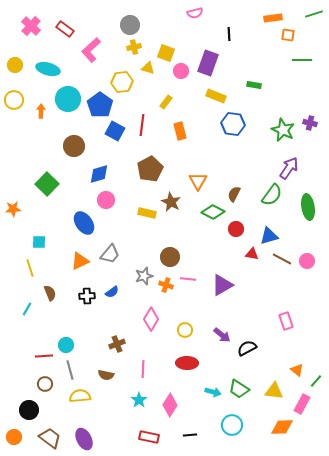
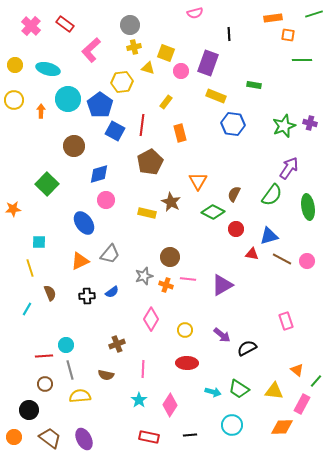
red rectangle at (65, 29): moved 5 px up
green star at (283, 130): moved 1 px right, 4 px up; rotated 25 degrees clockwise
orange rectangle at (180, 131): moved 2 px down
brown pentagon at (150, 169): moved 7 px up
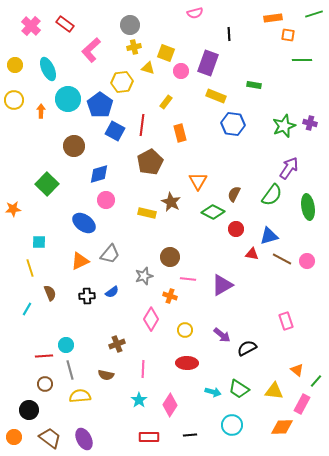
cyan ellipse at (48, 69): rotated 50 degrees clockwise
blue ellipse at (84, 223): rotated 20 degrees counterclockwise
orange cross at (166, 285): moved 4 px right, 11 px down
red rectangle at (149, 437): rotated 12 degrees counterclockwise
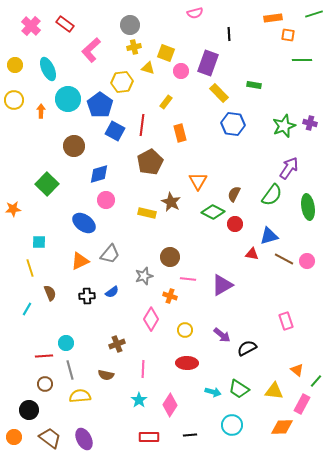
yellow rectangle at (216, 96): moved 3 px right, 3 px up; rotated 24 degrees clockwise
red circle at (236, 229): moved 1 px left, 5 px up
brown line at (282, 259): moved 2 px right
cyan circle at (66, 345): moved 2 px up
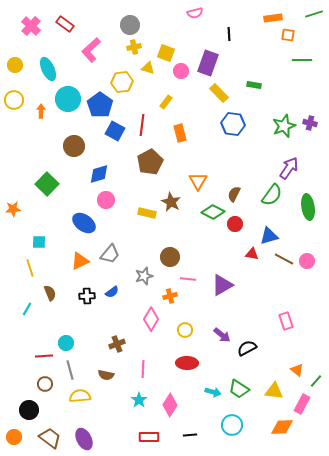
orange cross at (170, 296): rotated 32 degrees counterclockwise
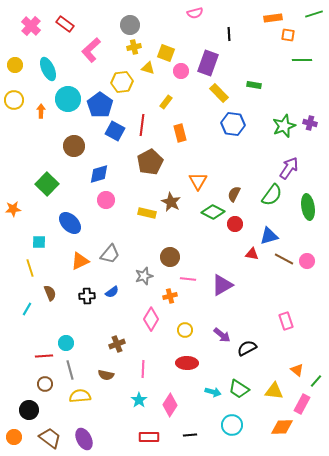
blue ellipse at (84, 223): moved 14 px left; rotated 10 degrees clockwise
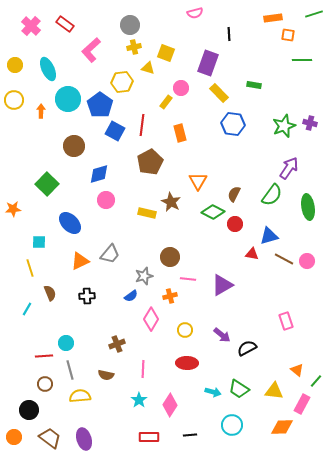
pink circle at (181, 71): moved 17 px down
blue semicircle at (112, 292): moved 19 px right, 4 px down
purple ellipse at (84, 439): rotated 10 degrees clockwise
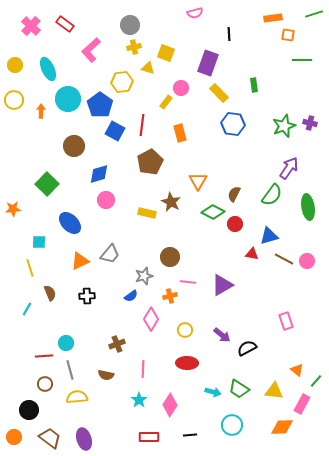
green rectangle at (254, 85): rotated 72 degrees clockwise
pink line at (188, 279): moved 3 px down
yellow semicircle at (80, 396): moved 3 px left, 1 px down
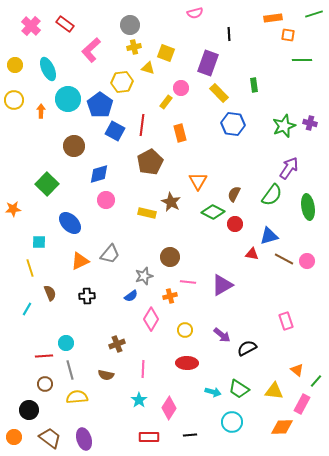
pink diamond at (170, 405): moved 1 px left, 3 px down
cyan circle at (232, 425): moved 3 px up
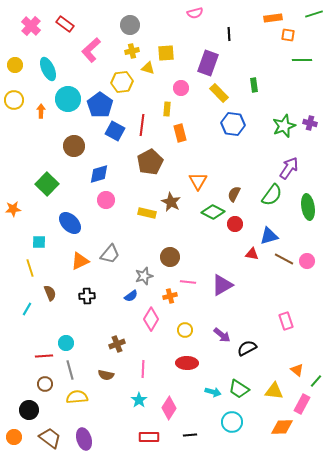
yellow cross at (134, 47): moved 2 px left, 4 px down
yellow square at (166, 53): rotated 24 degrees counterclockwise
yellow rectangle at (166, 102): moved 1 px right, 7 px down; rotated 32 degrees counterclockwise
